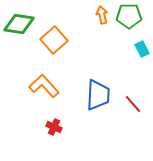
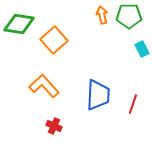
red line: rotated 60 degrees clockwise
red cross: moved 1 px up
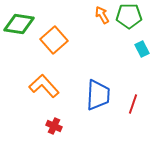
orange arrow: rotated 18 degrees counterclockwise
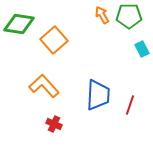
red line: moved 3 px left, 1 px down
red cross: moved 2 px up
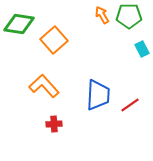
red line: rotated 36 degrees clockwise
red cross: rotated 28 degrees counterclockwise
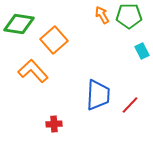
cyan rectangle: moved 2 px down
orange L-shape: moved 11 px left, 15 px up
red line: rotated 12 degrees counterclockwise
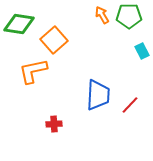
orange L-shape: rotated 60 degrees counterclockwise
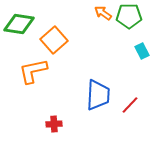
orange arrow: moved 1 px right, 2 px up; rotated 24 degrees counterclockwise
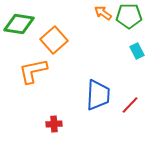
cyan rectangle: moved 5 px left
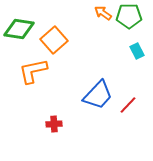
green diamond: moved 5 px down
blue trapezoid: rotated 40 degrees clockwise
red line: moved 2 px left
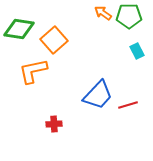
red line: rotated 30 degrees clockwise
